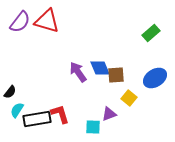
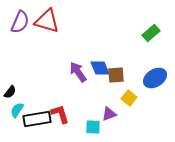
purple semicircle: rotated 15 degrees counterclockwise
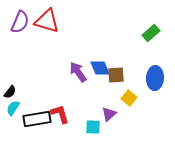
blue ellipse: rotated 55 degrees counterclockwise
cyan semicircle: moved 4 px left, 2 px up
purple triangle: rotated 21 degrees counterclockwise
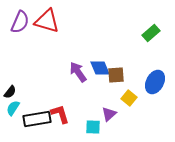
blue ellipse: moved 4 px down; rotated 25 degrees clockwise
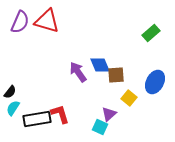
blue diamond: moved 3 px up
cyan square: moved 7 px right; rotated 21 degrees clockwise
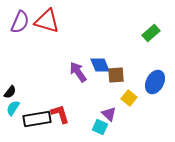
purple triangle: rotated 35 degrees counterclockwise
